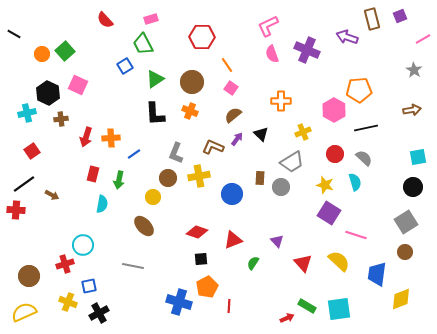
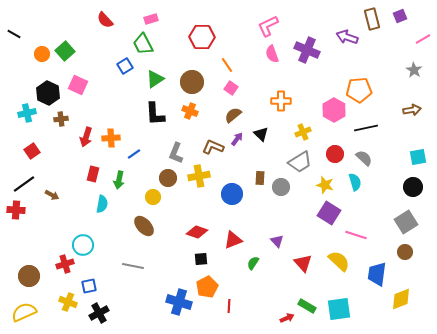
gray trapezoid at (292, 162): moved 8 px right
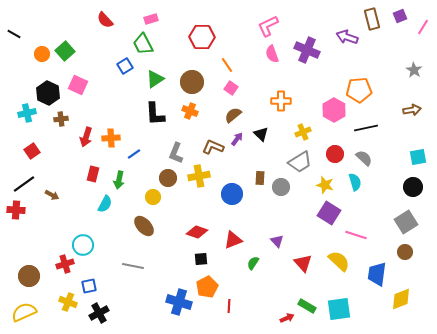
pink line at (423, 39): moved 12 px up; rotated 28 degrees counterclockwise
cyan semicircle at (102, 204): moved 3 px right; rotated 18 degrees clockwise
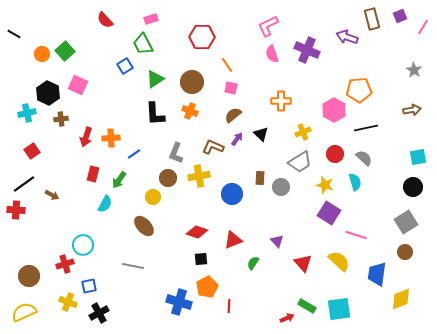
pink square at (231, 88): rotated 24 degrees counterclockwise
green arrow at (119, 180): rotated 24 degrees clockwise
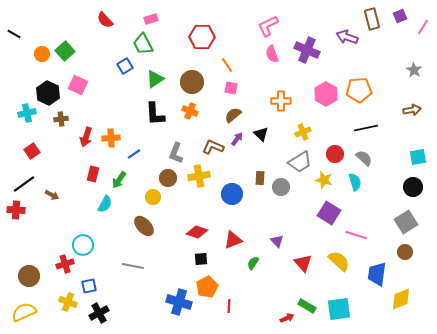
pink hexagon at (334, 110): moved 8 px left, 16 px up
yellow star at (325, 185): moved 1 px left, 5 px up
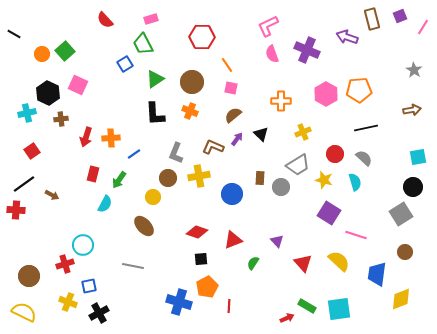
blue square at (125, 66): moved 2 px up
gray trapezoid at (300, 162): moved 2 px left, 3 px down
gray square at (406, 222): moved 5 px left, 8 px up
yellow semicircle at (24, 312): rotated 50 degrees clockwise
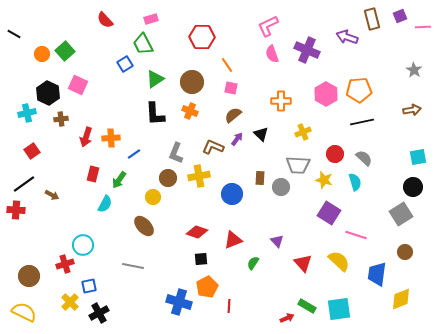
pink line at (423, 27): rotated 56 degrees clockwise
black line at (366, 128): moved 4 px left, 6 px up
gray trapezoid at (298, 165): rotated 35 degrees clockwise
yellow cross at (68, 302): moved 2 px right; rotated 24 degrees clockwise
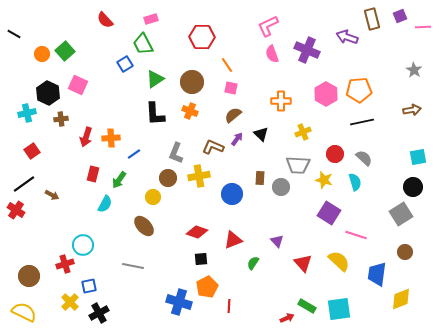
red cross at (16, 210): rotated 30 degrees clockwise
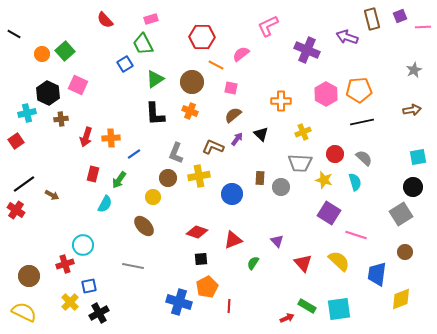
pink semicircle at (272, 54): moved 31 px left; rotated 72 degrees clockwise
orange line at (227, 65): moved 11 px left; rotated 28 degrees counterclockwise
gray star at (414, 70): rotated 14 degrees clockwise
red square at (32, 151): moved 16 px left, 10 px up
gray trapezoid at (298, 165): moved 2 px right, 2 px up
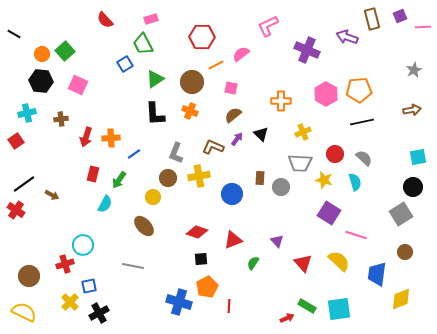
orange line at (216, 65): rotated 56 degrees counterclockwise
black hexagon at (48, 93): moved 7 px left, 12 px up; rotated 20 degrees counterclockwise
